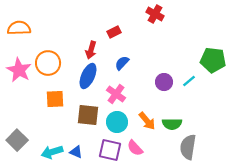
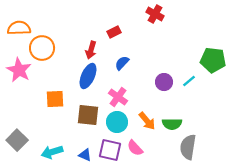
orange circle: moved 6 px left, 15 px up
pink cross: moved 2 px right, 3 px down
blue triangle: moved 9 px right, 3 px down
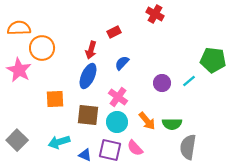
purple circle: moved 2 px left, 1 px down
cyan arrow: moved 7 px right, 10 px up
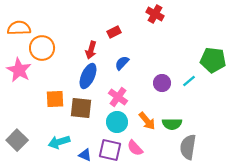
brown square: moved 7 px left, 7 px up
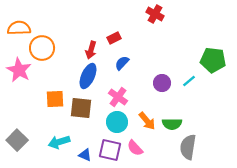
red rectangle: moved 6 px down
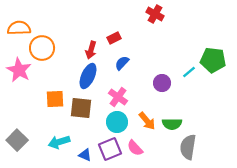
cyan line: moved 9 px up
purple square: moved 1 px up; rotated 35 degrees counterclockwise
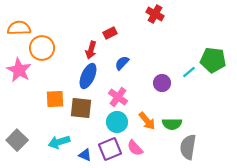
red rectangle: moved 4 px left, 5 px up
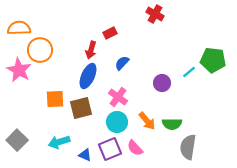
orange circle: moved 2 px left, 2 px down
brown square: rotated 20 degrees counterclockwise
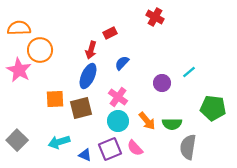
red cross: moved 3 px down
green pentagon: moved 48 px down
cyan circle: moved 1 px right, 1 px up
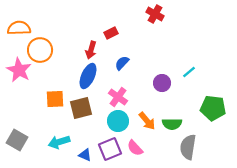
red cross: moved 3 px up
red rectangle: moved 1 px right
gray square: rotated 15 degrees counterclockwise
